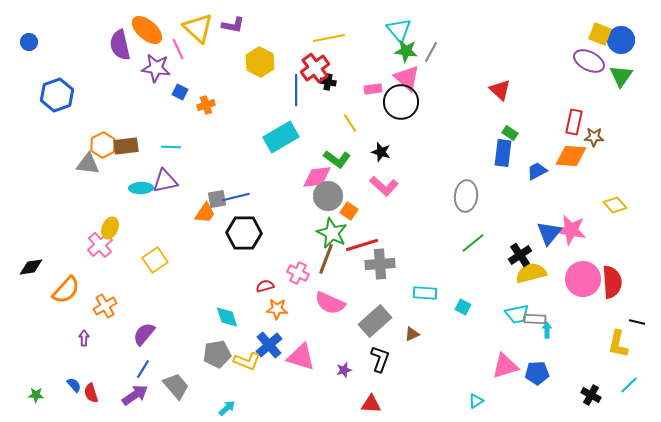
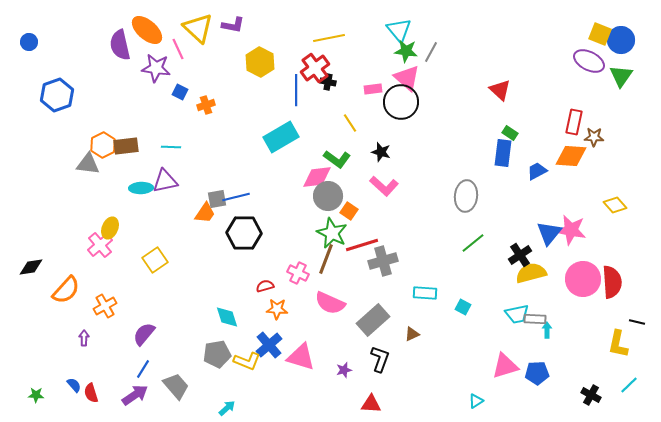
gray cross at (380, 264): moved 3 px right, 3 px up; rotated 12 degrees counterclockwise
gray rectangle at (375, 321): moved 2 px left, 1 px up
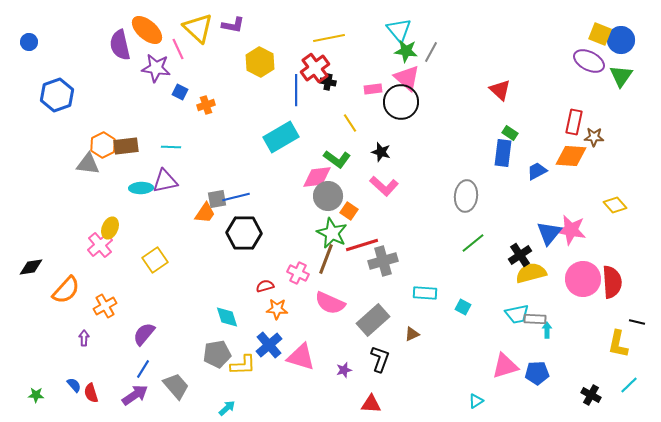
yellow L-shape at (247, 361): moved 4 px left, 4 px down; rotated 24 degrees counterclockwise
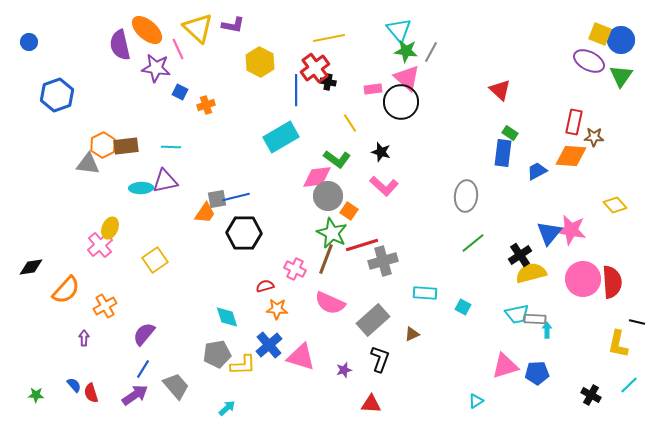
pink cross at (298, 273): moved 3 px left, 4 px up
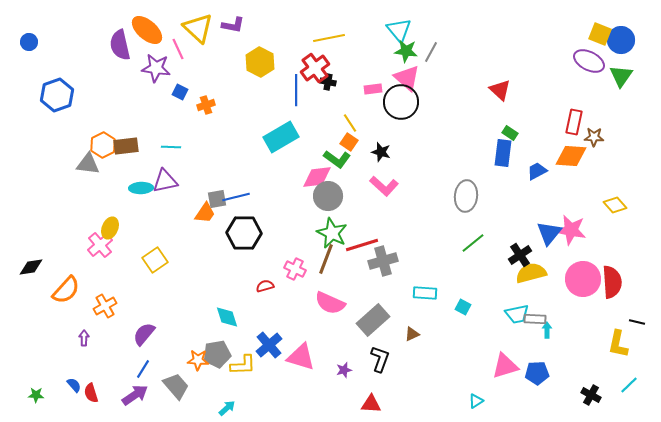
orange square at (349, 211): moved 69 px up
orange star at (277, 309): moved 79 px left, 51 px down
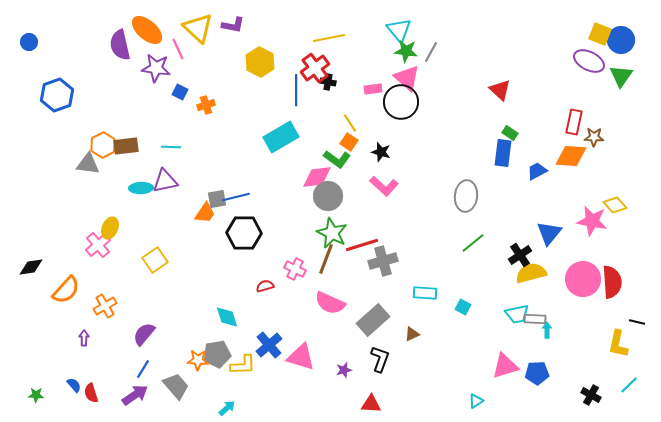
pink star at (571, 230): moved 21 px right, 9 px up
pink cross at (100, 245): moved 2 px left
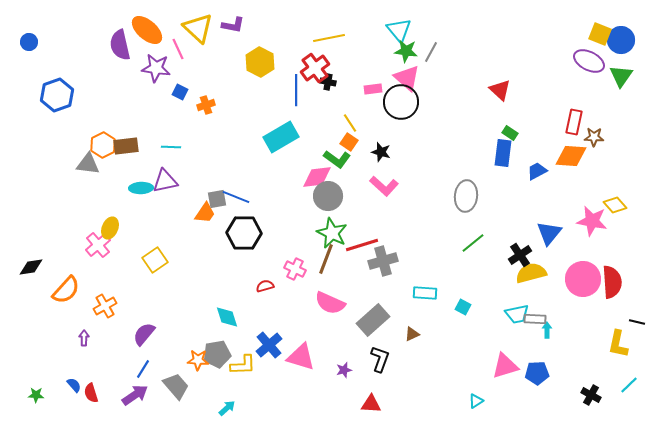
blue line at (236, 197): rotated 36 degrees clockwise
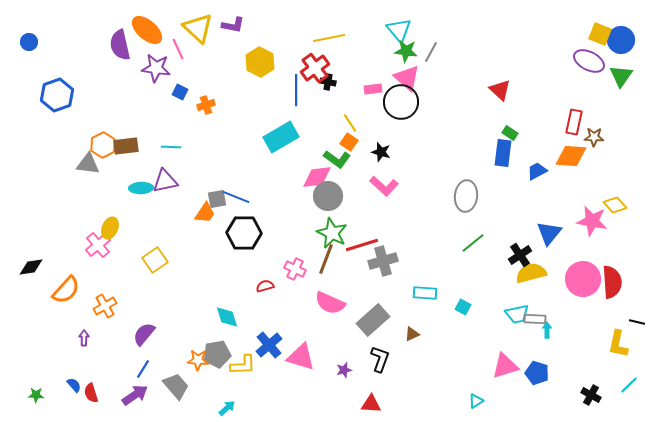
blue pentagon at (537, 373): rotated 20 degrees clockwise
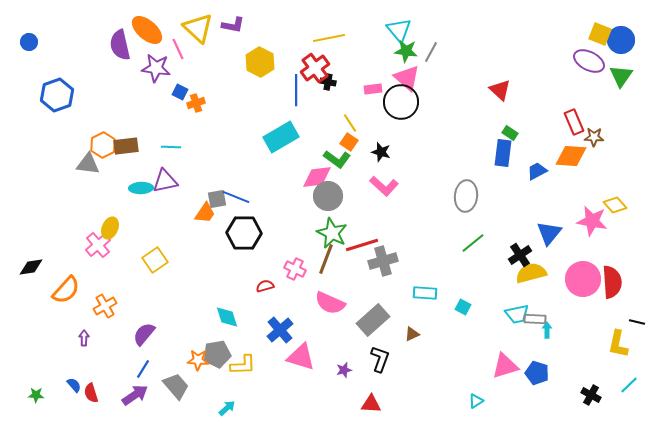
orange cross at (206, 105): moved 10 px left, 2 px up
red rectangle at (574, 122): rotated 35 degrees counterclockwise
blue cross at (269, 345): moved 11 px right, 15 px up
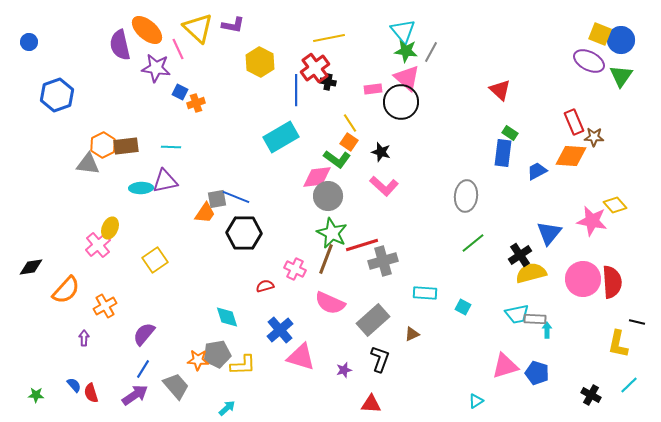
cyan triangle at (399, 30): moved 4 px right, 1 px down
